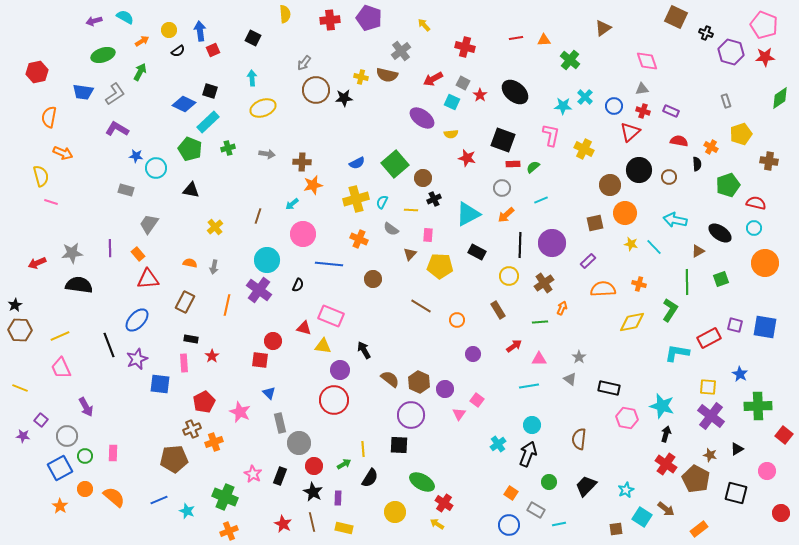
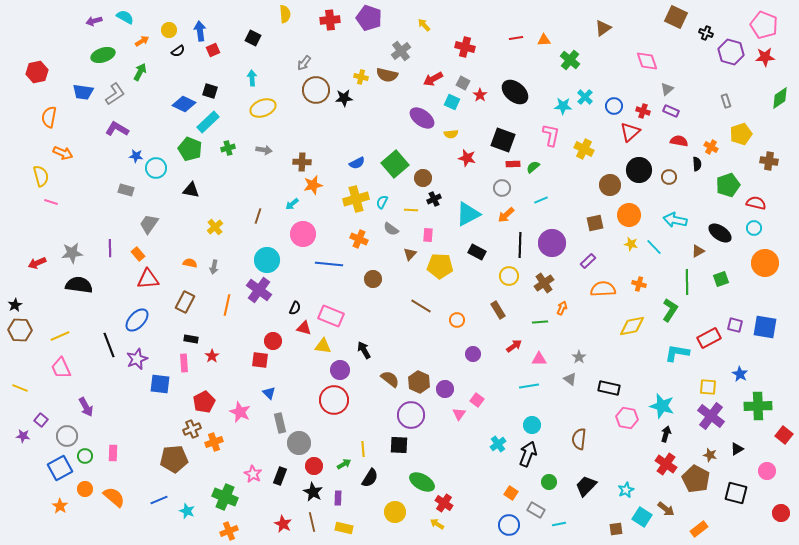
gray triangle at (642, 89): moved 25 px right; rotated 32 degrees counterclockwise
gray arrow at (267, 154): moved 3 px left, 4 px up
orange circle at (625, 213): moved 4 px right, 2 px down
black semicircle at (298, 285): moved 3 px left, 23 px down
yellow diamond at (632, 322): moved 4 px down
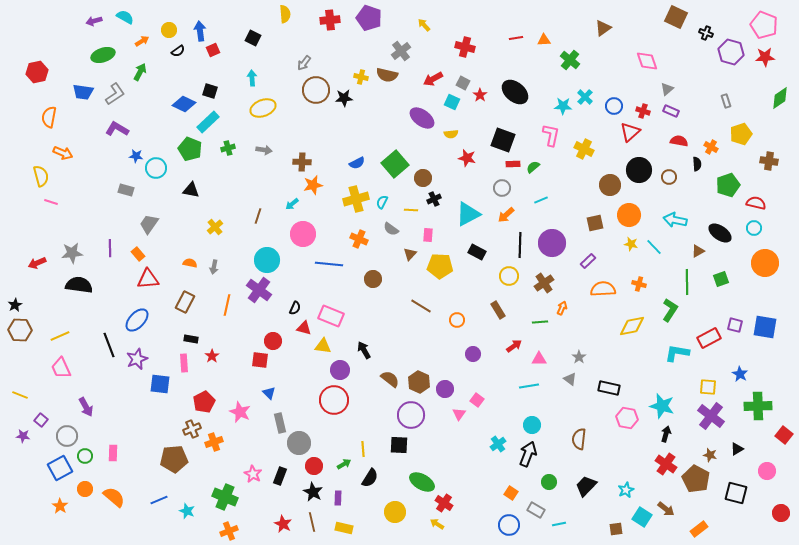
yellow line at (20, 388): moved 7 px down
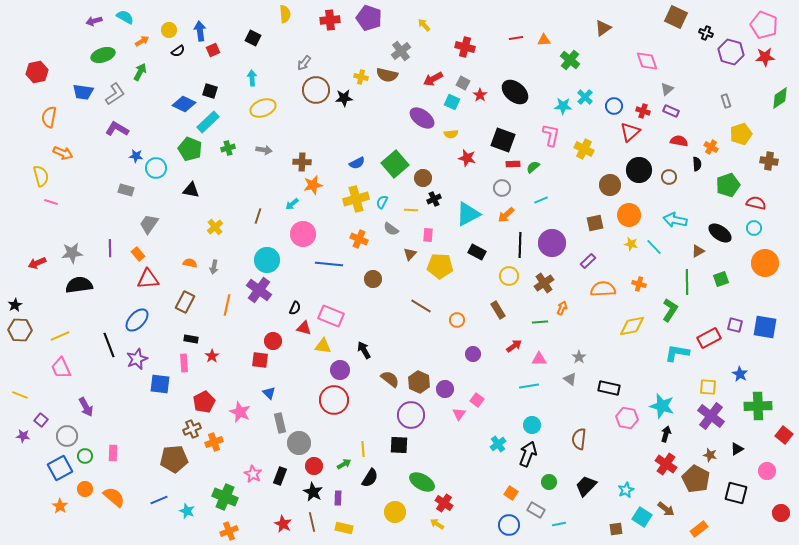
black semicircle at (79, 285): rotated 16 degrees counterclockwise
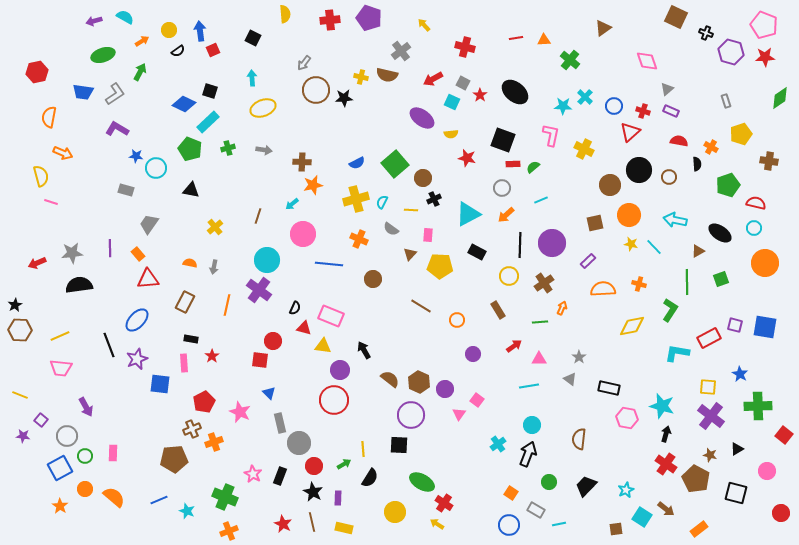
pink trapezoid at (61, 368): rotated 60 degrees counterclockwise
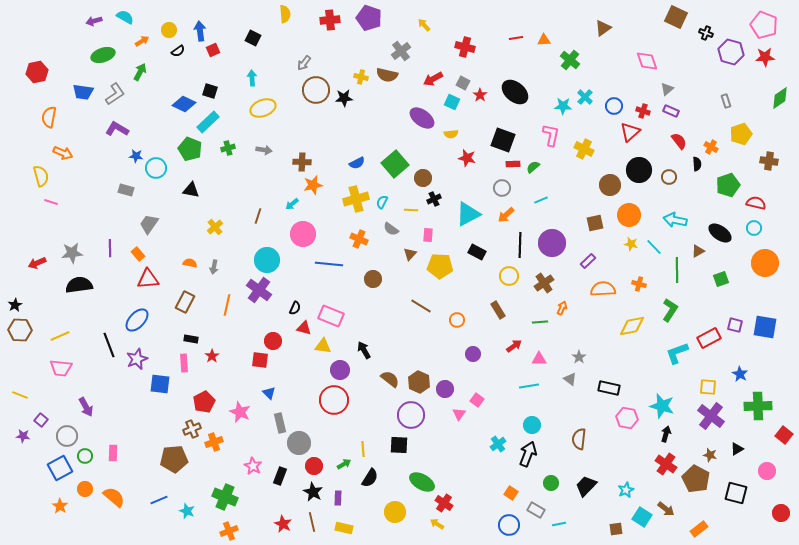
red semicircle at (679, 141): rotated 42 degrees clockwise
green line at (687, 282): moved 10 px left, 12 px up
cyan L-shape at (677, 353): rotated 30 degrees counterclockwise
pink star at (253, 474): moved 8 px up
green circle at (549, 482): moved 2 px right, 1 px down
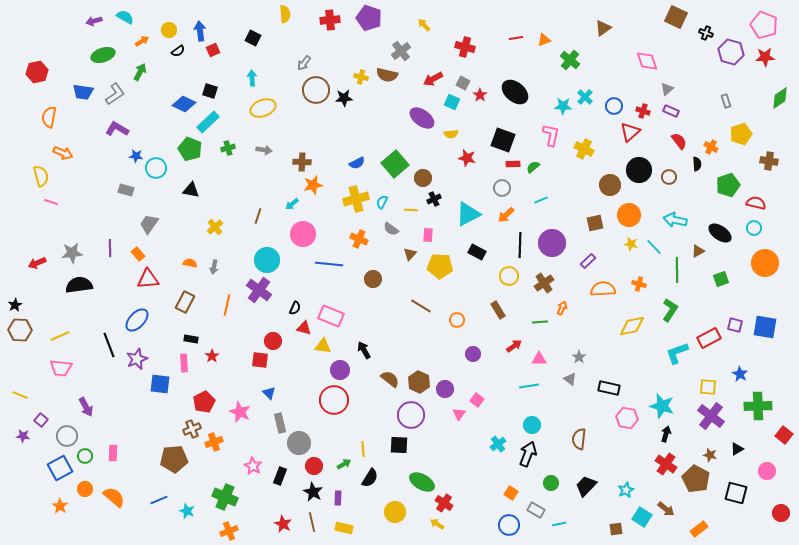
orange triangle at (544, 40): rotated 16 degrees counterclockwise
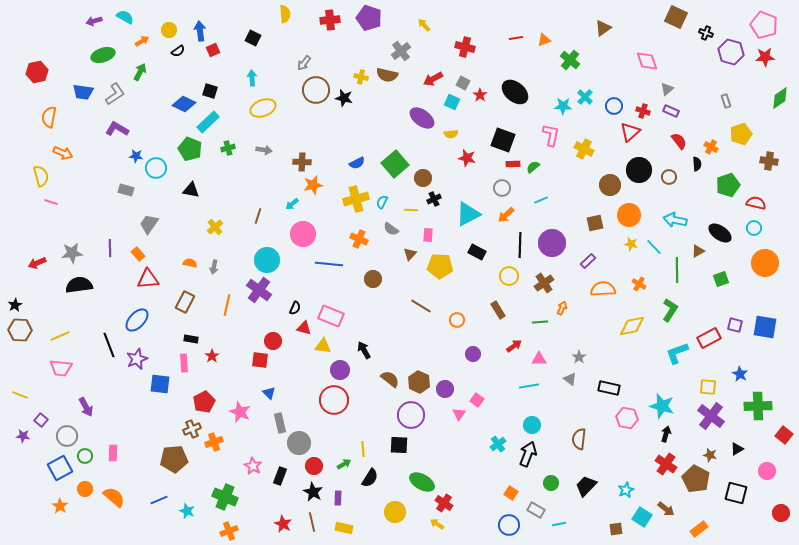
black star at (344, 98): rotated 18 degrees clockwise
orange cross at (639, 284): rotated 16 degrees clockwise
